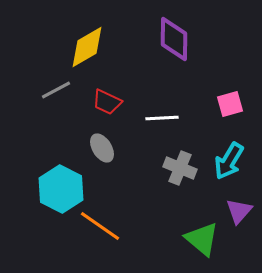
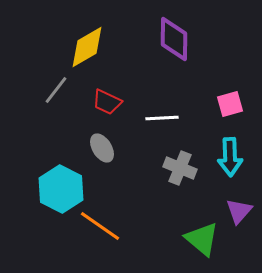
gray line: rotated 24 degrees counterclockwise
cyan arrow: moved 1 px right, 4 px up; rotated 33 degrees counterclockwise
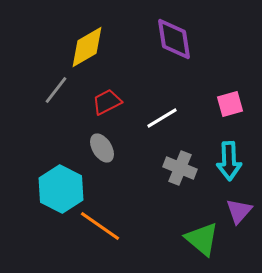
purple diamond: rotated 9 degrees counterclockwise
red trapezoid: rotated 128 degrees clockwise
white line: rotated 28 degrees counterclockwise
cyan arrow: moved 1 px left, 4 px down
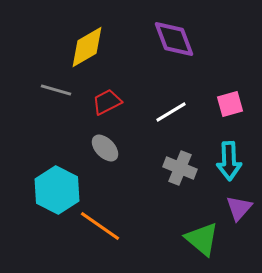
purple diamond: rotated 12 degrees counterclockwise
gray line: rotated 68 degrees clockwise
white line: moved 9 px right, 6 px up
gray ellipse: moved 3 px right; rotated 12 degrees counterclockwise
cyan hexagon: moved 4 px left, 1 px down
purple triangle: moved 3 px up
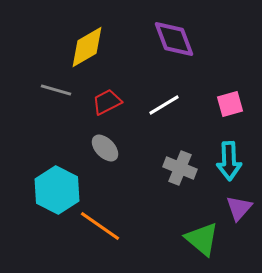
white line: moved 7 px left, 7 px up
